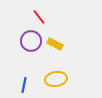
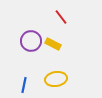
red line: moved 22 px right
yellow rectangle: moved 2 px left
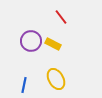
yellow ellipse: rotated 70 degrees clockwise
